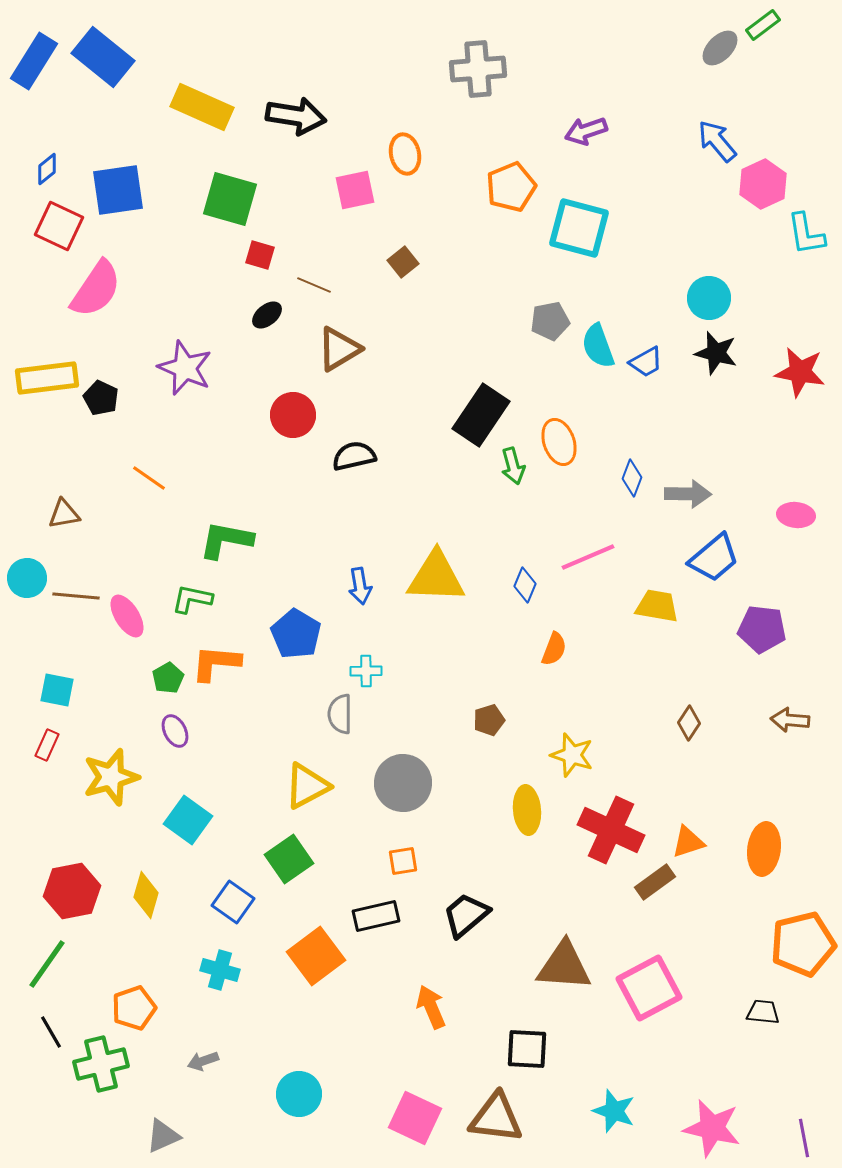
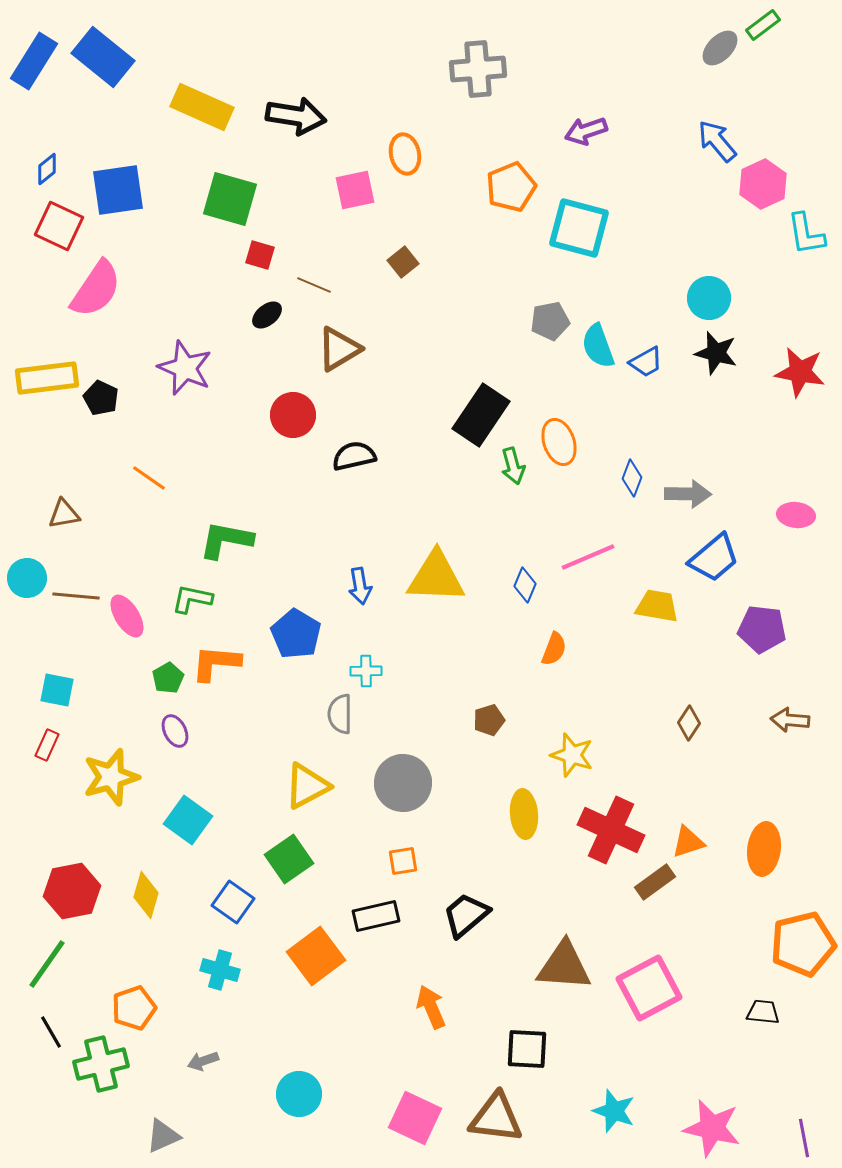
yellow ellipse at (527, 810): moved 3 px left, 4 px down
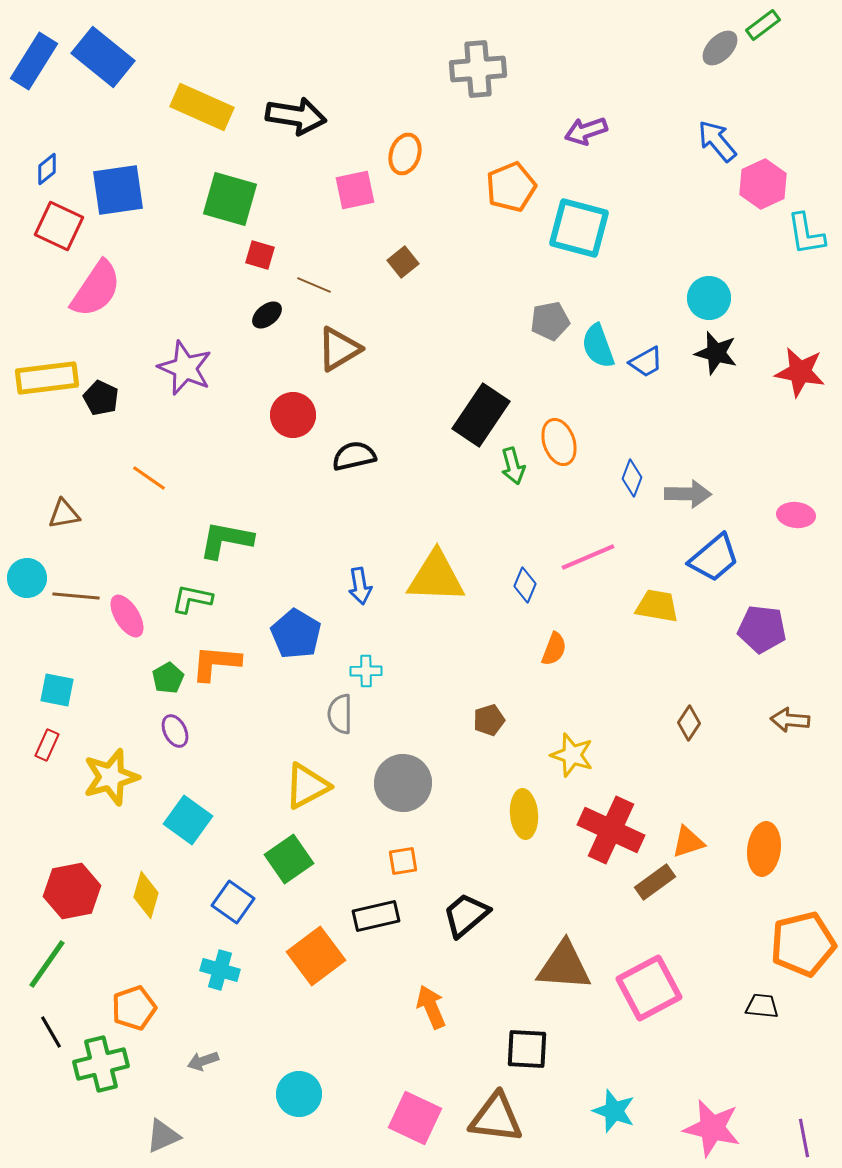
orange ellipse at (405, 154): rotated 30 degrees clockwise
black trapezoid at (763, 1012): moved 1 px left, 6 px up
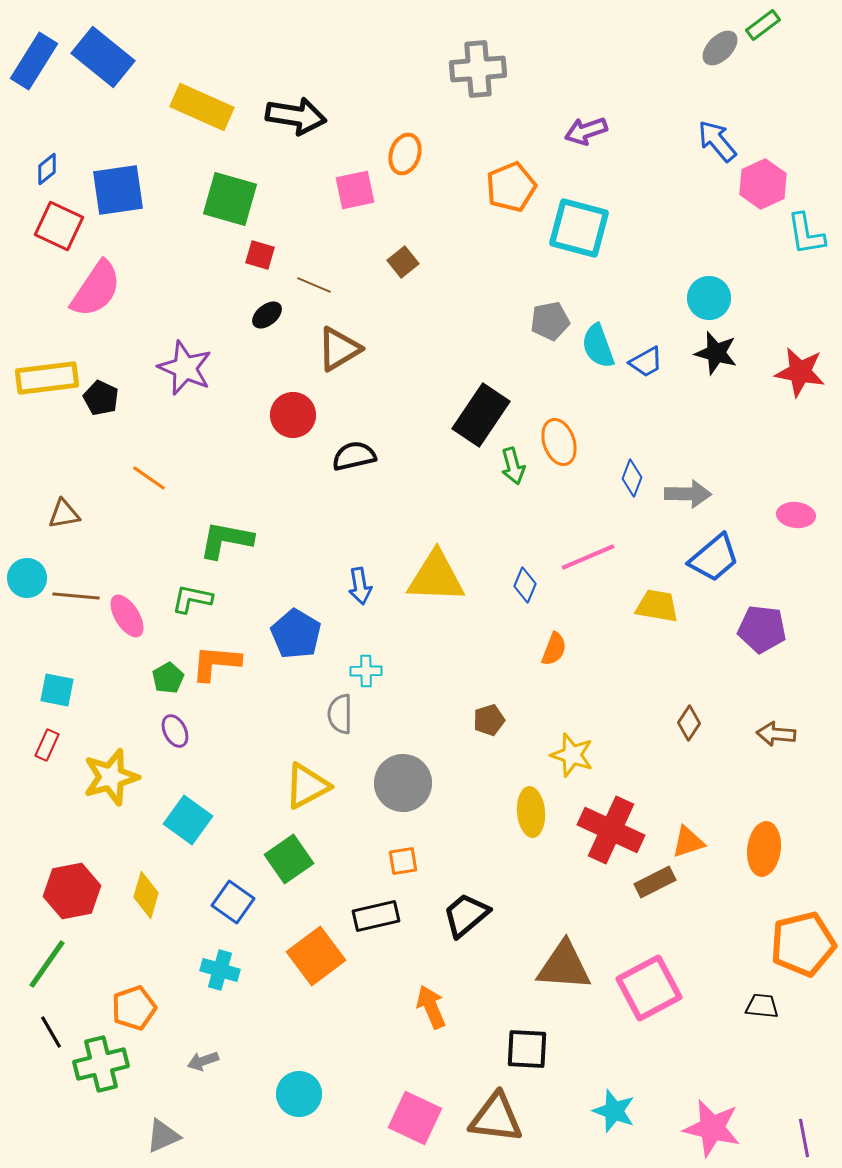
brown arrow at (790, 720): moved 14 px left, 14 px down
yellow ellipse at (524, 814): moved 7 px right, 2 px up
brown rectangle at (655, 882): rotated 9 degrees clockwise
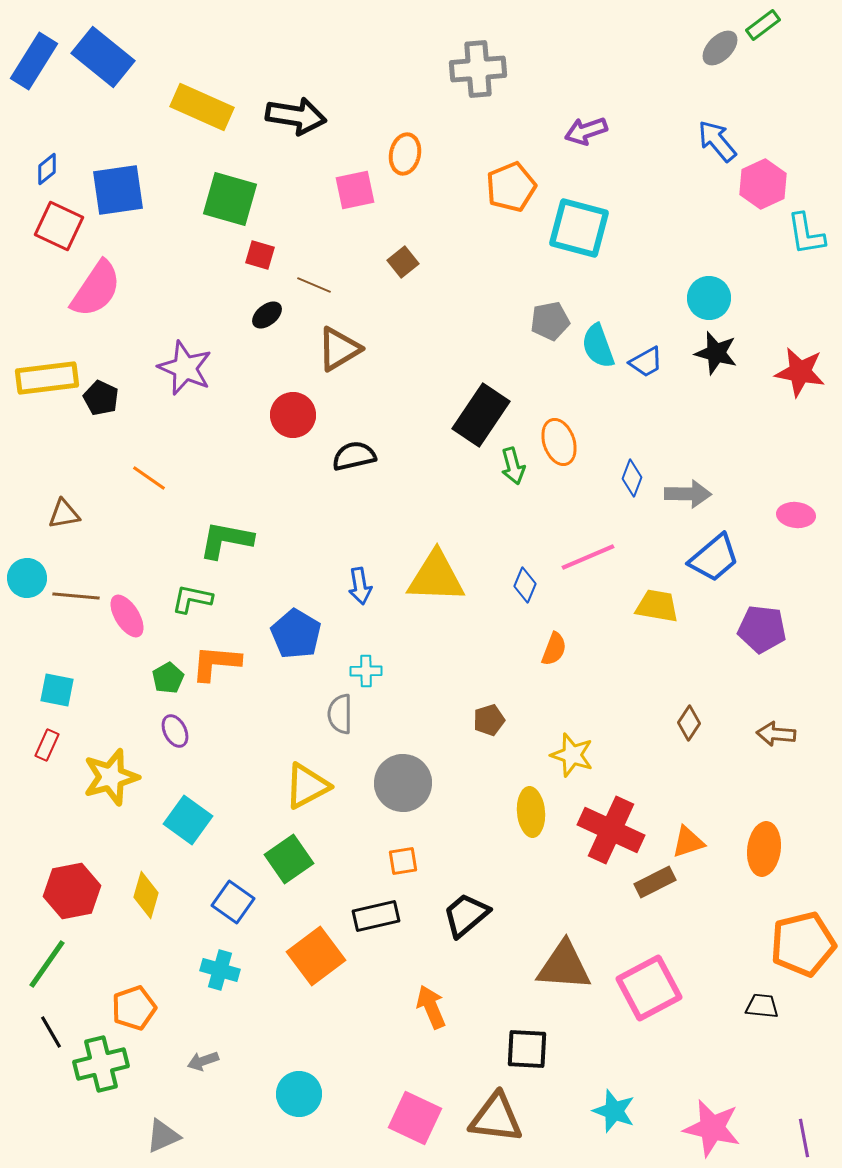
orange ellipse at (405, 154): rotated 6 degrees counterclockwise
